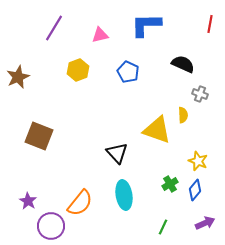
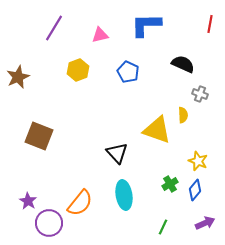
purple circle: moved 2 px left, 3 px up
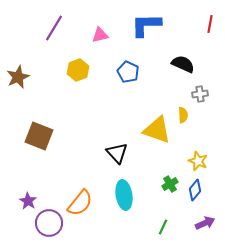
gray cross: rotated 28 degrees counterclockwise
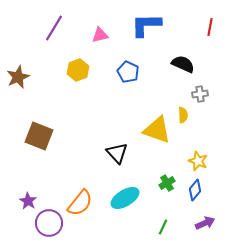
red line: moved 3 px down
green cross: moved 3 px left, 1 px up
cyan ellipse: moved 1 px right, 3 px down; rotated 68 degrees clockwise
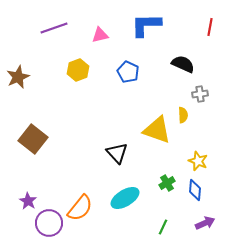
purple line: rotated 40 degrees clockwise
brown square: moved 6 px left, 3 px down; rotated 16 degrees clockwise
blue diamond: rotated 35 degrees counterclockwise
orange semicircle: moved 5 px down
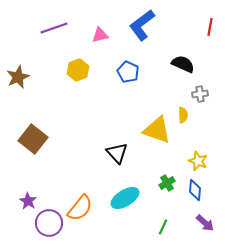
blue L-shape: moved 4 px left; rotated 36 degrees counterclockwise
purple arrow: rotated 66 degrees clockwise
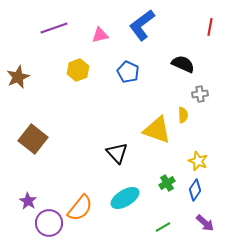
blue diamond: rotated 30 degrees clockwise
green line: rotated 35 degrees clockwise
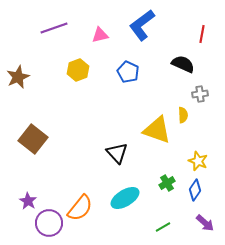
red line: moved 8 px left, 7 px down
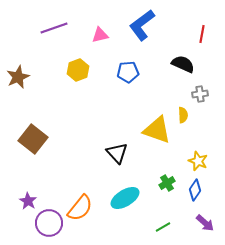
blue pentagon: rotated 30 degrees counterclockwise
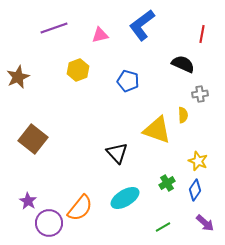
blue pentagon: moved 9 px down; rotated 20 degrees clockwise
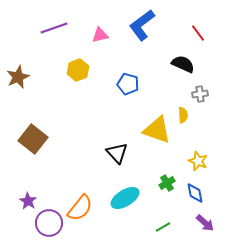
red line: moved 4 px left, 1 px up; rotated 48 degrees counterclockwise
blue pentagon: moved 3 px down
blue diamond: moved 3 px down; rotated 45 degrees counterclockwise
